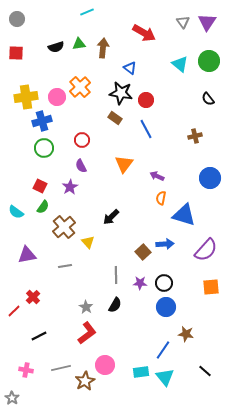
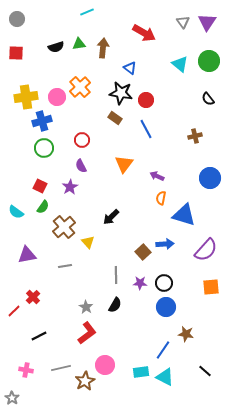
cyan triangle at (165, 377): rotated 24 degrees counterclockwise
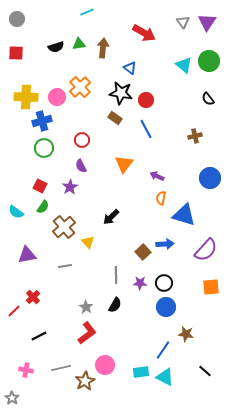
cyan triangle at (180, 64): moved 4 px right, 1 px down
yellow cross at (26, 97): rotated 10 degrees clockwise
